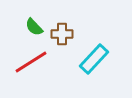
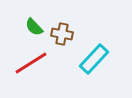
brown cross: rotated 10 degrees clockwise
red line: moved 1 px down
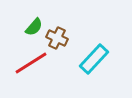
green semicircle: rotated 96 degrees counterclockwise
brown cross: moved 5 px left, 4 px down; rotated 15 degrees clockwise
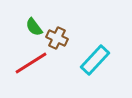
green semicircle: rotated 102 degrees clockwise
cyan rectangle: moved 1 px right, 1 px down
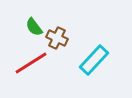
cyan rectangle: moved 1 px left
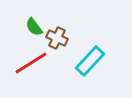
cyan rectangle: moved 4 px left, 1 px down
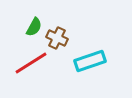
green semicircle: rotated 114 degrees counterclockwise
cyan rectangle: rotated 28 degrees clockwise
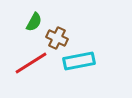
green semicircle: moved 5 px up
cyan rectangle: moved 11 px left; rotated 8 degrees clockwise
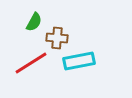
brown cross: rotated 20 degrees counterclockwise
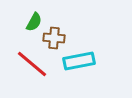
brown cross: moved 3 px left
red line: moved 1 px right, 1 px down; rotated 72 degrees clockwise
